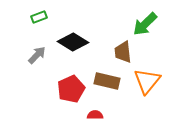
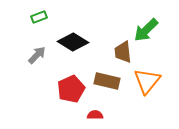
green arrow: moved 1 px right, 6 px down
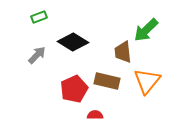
red pentagon: moved 3 px right
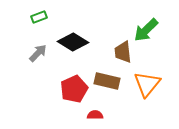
gray arrow: moved 1 px right, 2 px up
orange triangle: moved 3 px down
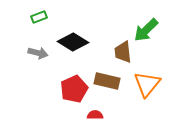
gray arrow: rotated 60 degrees clockwise
